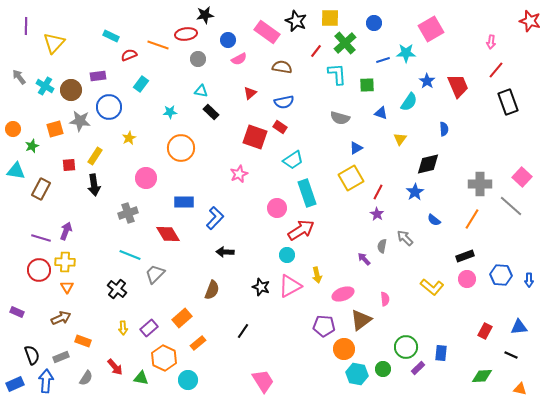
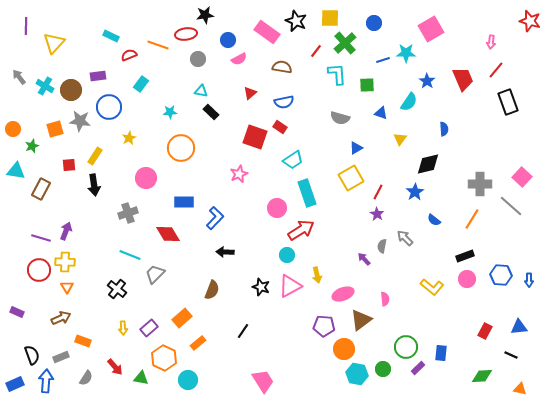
red trapezoid at (458, 86): moved 5 px right, 7 px up
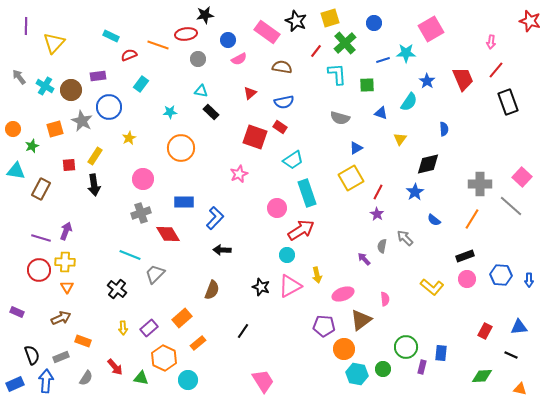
yellow square at (330, 18): rotated 18 degrees counterclockwise
gray star at (80, 121): moved 2 px right; rotated 20 degrees clockwise
pink circle at (146, 178): moved 3 px left, 1 px down
gray cross at (128, 213): moved 13 px right
black arrow at (225, 252): moved 3 px left, 2 px up
purple rectangle at (418, 368): moved 4 px right, 1 px up; rotated 32 degrees counterclockwise
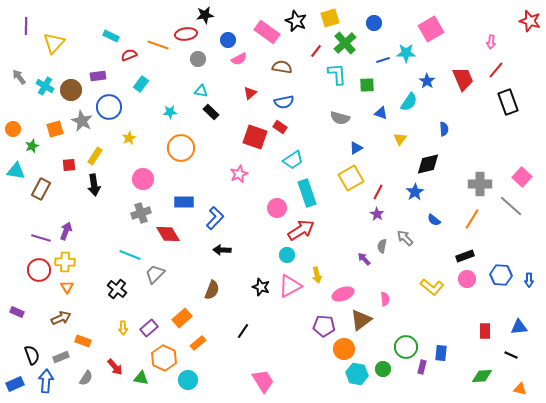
red rectangle at (485, 331): rotated 28 degrees counterclockwise
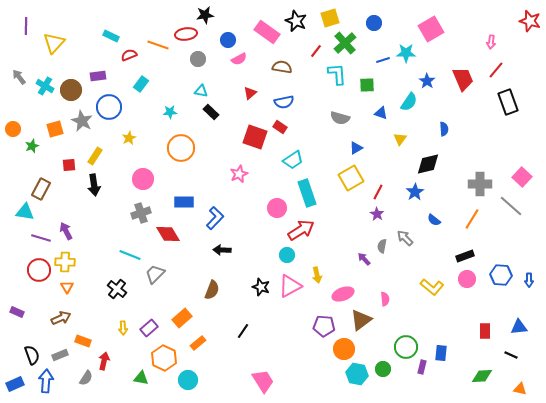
cyan triangle at (16, 171): moved 9 px right, 41 px down
purple arrow at (66, 231): rotated 48 degrees counterclockwise
gray rectangle at (61, 357): moved 1 px left, 2 px up
red arrow at (115, 367): moved 11 px left, 6 px up; rotated 126 degrees counterclockwise
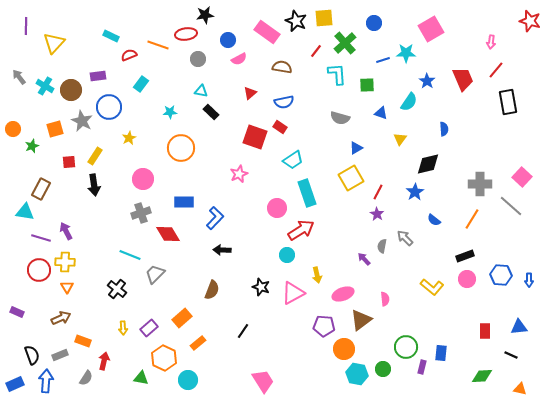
yellow square at (330, 18): moved 6 px left; rotated 12 degrees clockwise
black rectangle at (508, 102): rotated 10 degrees clockwise
red square at (69, 165): moved 3 px up
pink triangle at (290, 286): moved 3 px right, 7 px down
